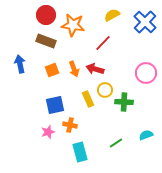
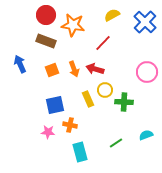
blue arrow: rotated 12 degrees counterclockwise
pink circle: moved 1 px right, 1 px up
pink star: rotated 24 degrees clockwise
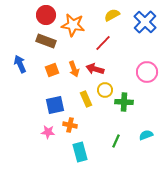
yellow rectangle: moved 2 px left
green line: moved 2 px up; rotated 32 degrees counterclockwise
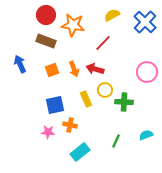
cyan rectangle: rotated 66 degrees clockwise
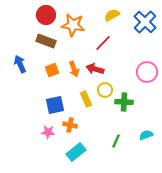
cyan rectangle: moved 4 px left
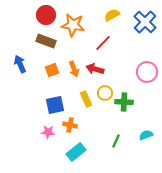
yellow circle: moved 3 px down
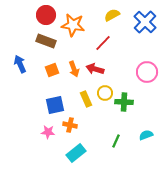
cyan rectangle: moved 1 px down
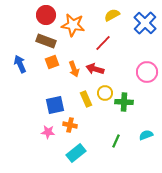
blue cross: moved 1 px down
orange square: moved 8 px up
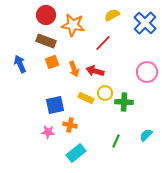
red arrow: moved 2 px down
yellow rectangle: moved 1 px up; rotated 42 degrees counterclockwise
cyan semicircle: rotated 24 degrees counterclockwise
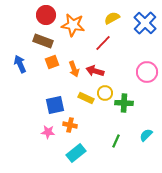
yellow semicircle: moved 3 px down
brown rectangle: moved 3 px left
green cross: moved 1 px down
